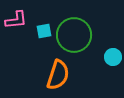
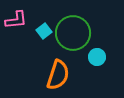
cyan square: rotated 28 degrees counterclockwise
green circle: moved 1 px left, 2 px up
cyan circle: moved 16 px left
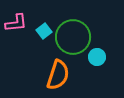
pink L-shape: moved 3 px down
green circle: moved 4 px down
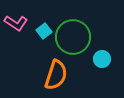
pink L-shape: rotated 40 degrees clockwise
cyan circle: moved 5 px right, 2 px down
orange semicircle: moved 2 px left
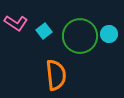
green circle: moved 7 px right, 1 px up
cyan circle: moved 7 px right, 25 px up
orange semicircle: rotated 24 degrees counterclockwise
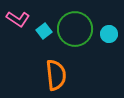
pink L-shape: moved 2 px right, 4 px up
green circle: moved 5 px left, 7 px up
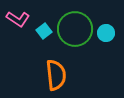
cyan circle: moved 3 px left, 1 px up
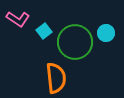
green circle: moved 13 px down
orange semicircle: moved 3 px down
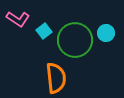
green circle: moved 2 px up
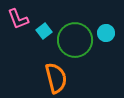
pink L-shape: rotated 35 degrees clockwise
orange semicircle: rotated 8 degrees counterclockwise
